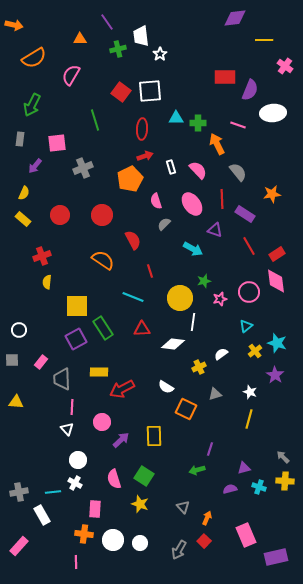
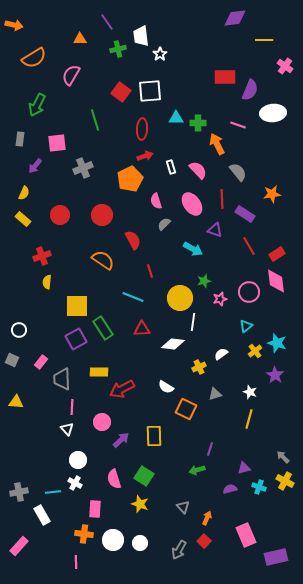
green arrow at (32, 105): moved 5 px right
gray square at (12, 360): rotated 24 degrees clockwise
yellow cross at (285, 481): rotated 24 degrees clockwise
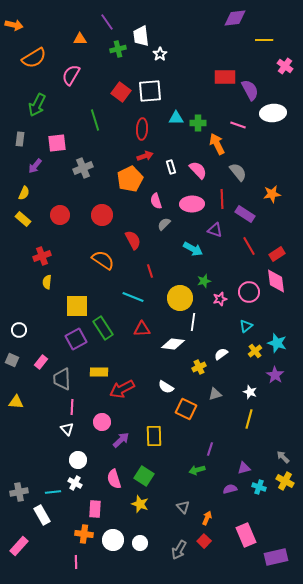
purple semicircle at (250, 90): rotated 50 degrees counterclockwise
pink ellipse at (192, 204): rotated 55 degrees counterclockwise
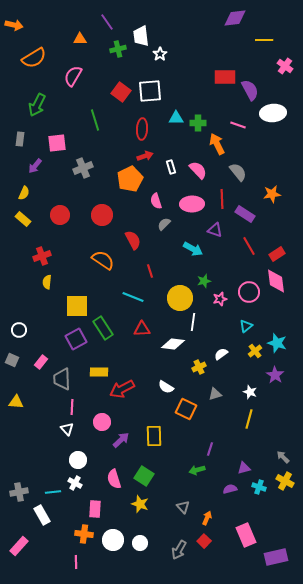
pink semicircle at (71, 75): moved 2 px right, 1 px down
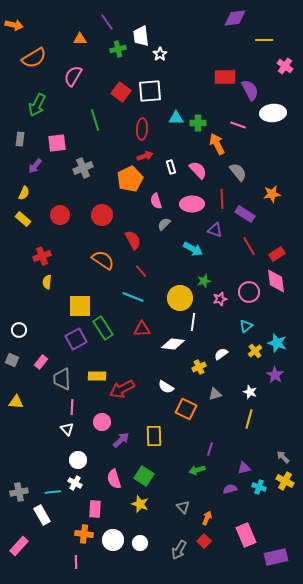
red line at (150, 271): moved 9 px left; rotated 24 degrees counterclockwise
yellow square at (77, 306): moved 3 px right
yellow rectangle at (99, 372): moved 2 px left, 4 px down
